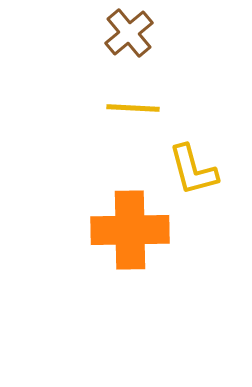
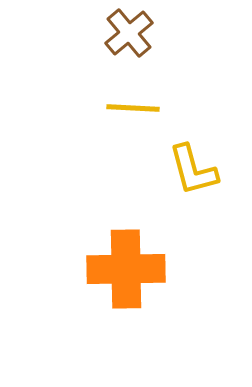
orange cross: moved 4 px left, 39 px down
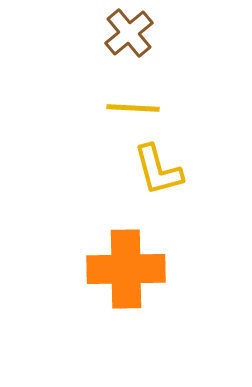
yellow L-shape: moved 35 px left
